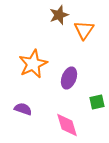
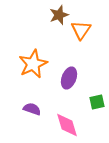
orange triangle: moved 3 px left
purple semicircle: moved 9 px right
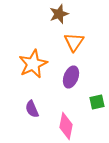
brown star: moved 1 px up
orange triangle: moved 7 px left, 12 px down
purple ellipse: moved 2 px right, 1 px up
purple semicircle: rotated 132 degrees counterclockwise
pink diamond: moved 1 px left, 1 px down; rotated 28 degrees clockwise
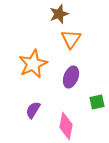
orange triangle: moved 3 px left, 3 px up
purple semicircle: moved 1 px right, 1 px down; rotated 54 degrees clockwise
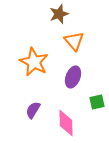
orange triangle: moved 3 px right, 2 px down; rotated 15 degrees counterclockwise
orange star: moved 1 px right, 2 px up; rotated 20 degrees counterclockwise
purple ellipse: moved 2 px right
pink diamond: moved 3 px up; rotated 12 degrees counterclockwise
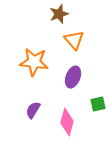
orange triangle: moved 1 px up
orange star: rotated 20 degrees counterclockwise
green square: moved 1 px right, 2 px down
pink diamond: moved 1 px right, 1 px up; rotated 16 degrees clockwise
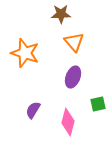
brown star: moved 2 px right; rotated 18 degrees clockwise
orange triangle: moved 2 px down
orange star: moved 9 px left, 9 px up; rotated 12 degrees clockwise
pink diamond: moved 1 px right
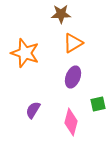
orange triangle: moved 1 px left, 1 px down; rotated 40 degrees clockwise
pink diamond: moved 3 px right
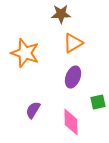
green square: moved 2 px up
pink diamond: rotated 16 degrees counterclockwise
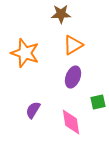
orange triangle: moved 2 px down
pink diamond: rotated 8 degrees counterclockwise
